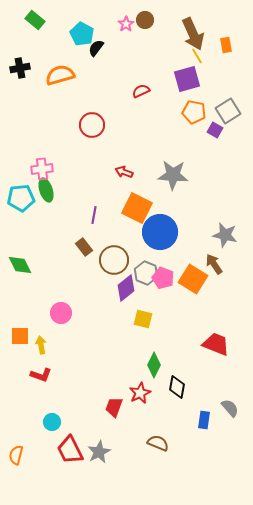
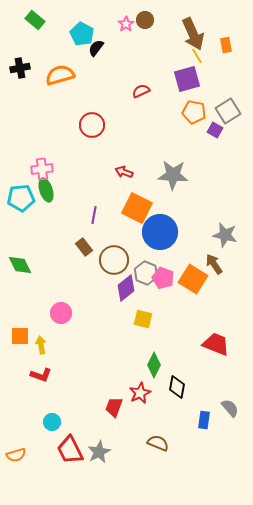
orange semicircle at (16, 455): rotated 120 degrees counterclockwise
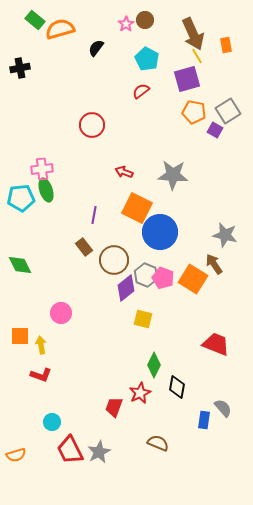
cyan pentagon at (82, 34): moved 65 px right, 25 px down
orange semicircle at (60, 75): moved 46 px up
red semicircle at (141, 91): rotated 12 degrees counterclockwise
gray hexagon at (146, 273): moved 2 px down
gray semicircle at (230, 408): moved 7 px left
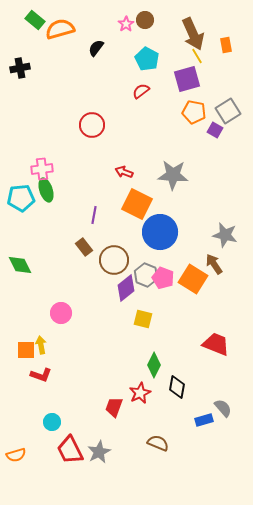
orange square at (137, 208): moved 4 px up
orange square at (20, 336): moved 6 px right, 14 px down
blue rectangle at (204, 420): rotated 66 degrees clockwise
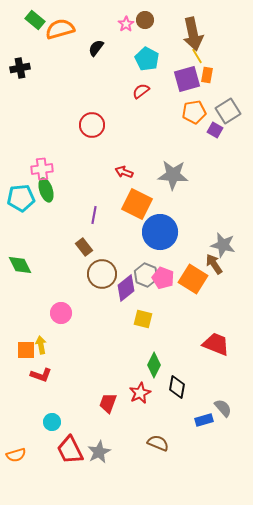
brown arrow at (193, 34): rotated 12 degrees clockwise
orange rectangle at (226, 45): moved 19 px left, 30 px down; rotated 21 degrees clockwise
orange pentagon at (194, 112): rotated 20 degrees counterclockwise
gray star at (225, 235): moved 2 px left, 10 px down
brown circle at (114, 260): moved 12 px left, 14 px down
red trapezoid at (114, 407): moved 6 px left, 4 px up
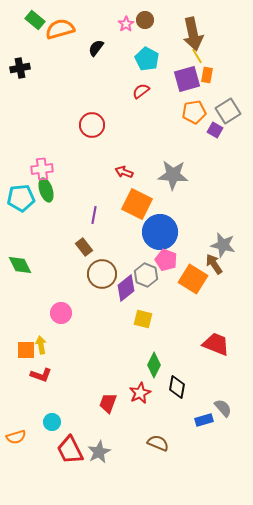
pink pentagon at (163, 278): moved 3 px right, 18 px up
orange semicircle at (16, 455): moved 18 px up
